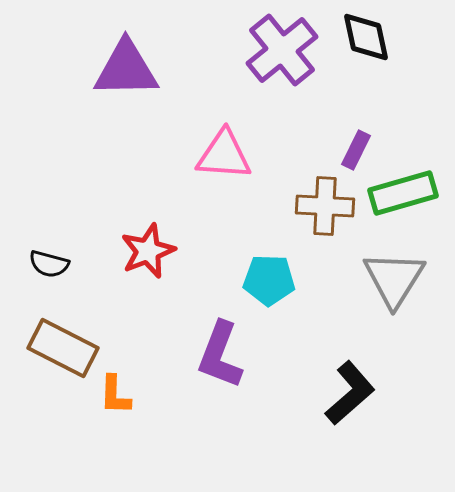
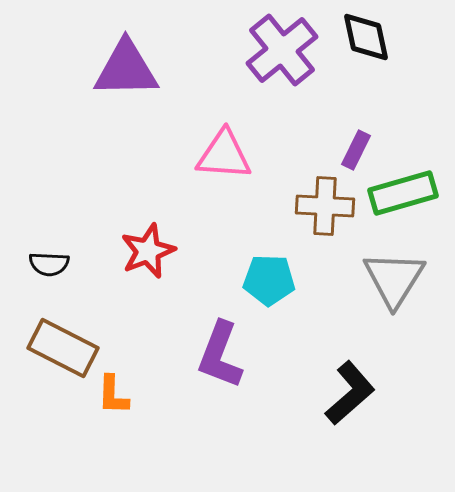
black semicircle: rotated 12 degrees counterclockwise
orange L-shape: moved 2 px left
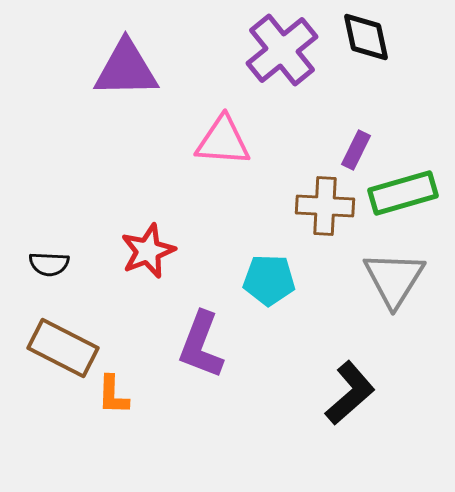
pink triangle: moved 1 px left, 14 px up
purple L-shape: moved 19 px left, 10 px up
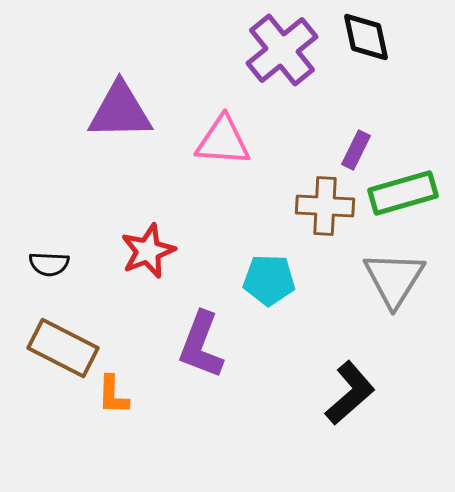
purple triangle: moved 6 px left, 42 px down
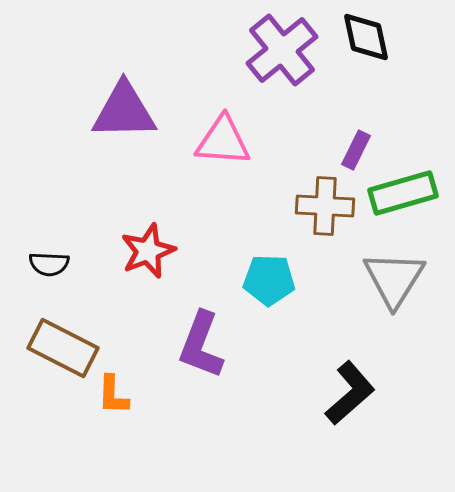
purple triangle: moved 4 px right
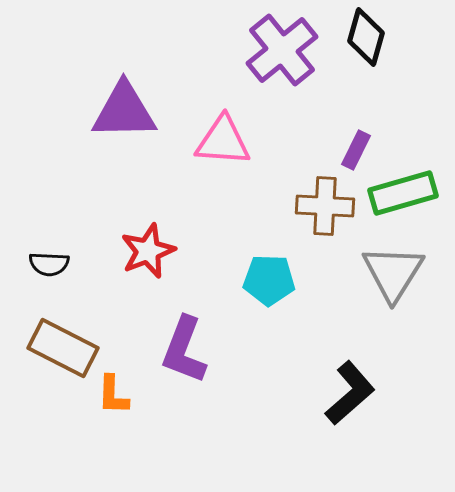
black diamond: rotated 28 degrees clockwise
gray triangle: moved 1 px left, 6 px up
purple L-shape: moved 17 px left, 5 px down
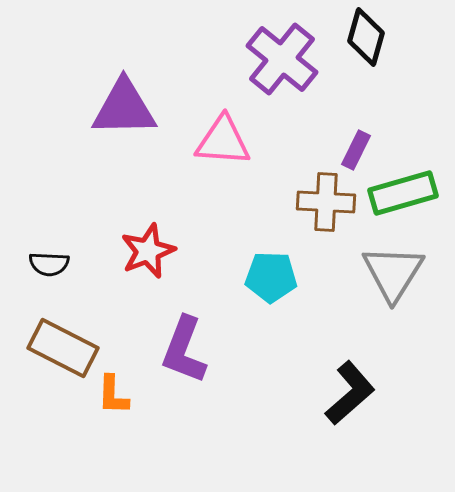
purple cross: moved 9 px down; rotated 12 degrees counterclockwise
purple triangle: moved 3 px up
brown cross: moved 1 px right, 4 px up
cyan pentagon: moved 2 px right, 3 px up
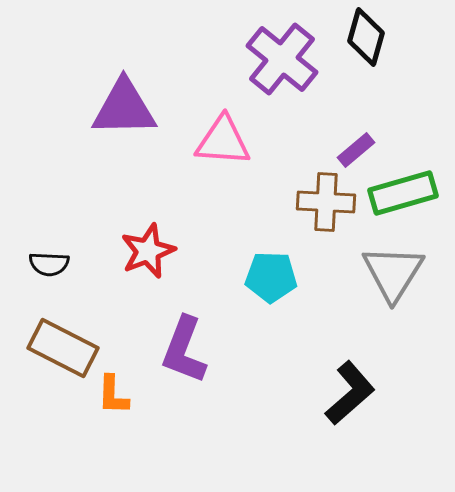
purple rectangle: rotated 24 degrees clockwise
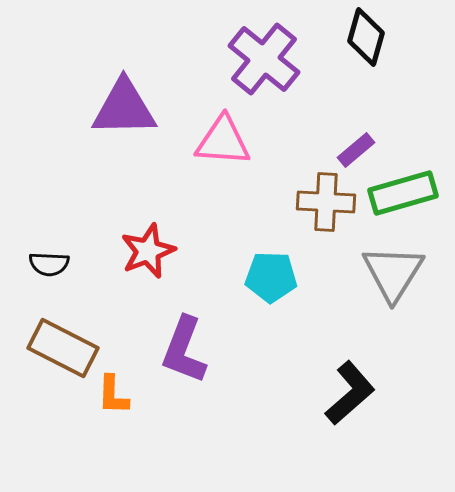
purple cross: moved 18 px left
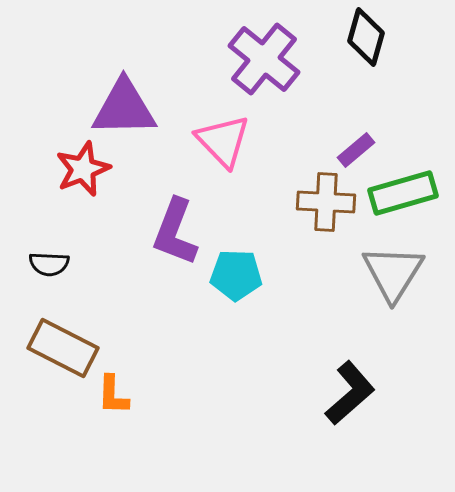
pink triangle: rotated 42 degrees clockwise
red star: moved 65 px left, 82 px up
cyan pentagon: moved 35 px left, 2 px up
purple L-shape: moved 9 px left, 118 px up
